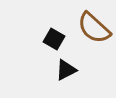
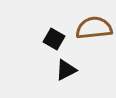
brown semicircle: rotated 132 degrees clockwise
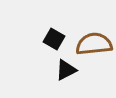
brown semicircle: moved 16 px down
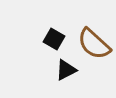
brown semicircle: rotated 132 degrees counterclockwise
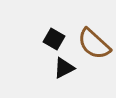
black triangle: moved 2 px left, 2 px up
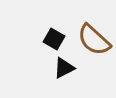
brown semicircle: moved 4 px up
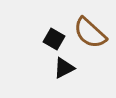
brown semicircle: moved 4 px left, 7 px up
